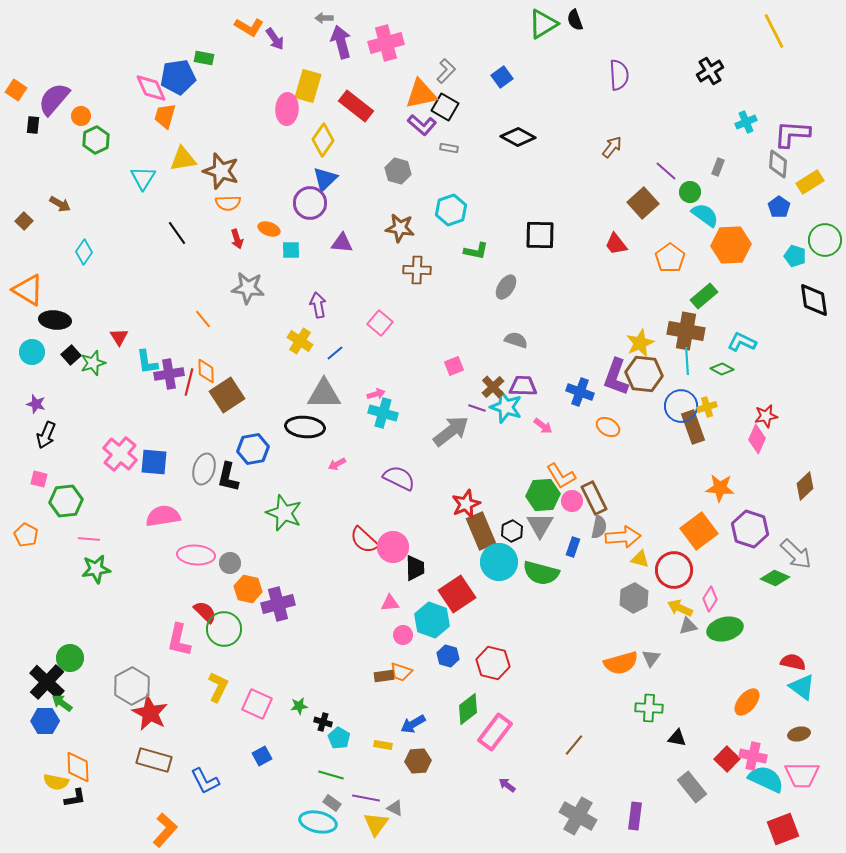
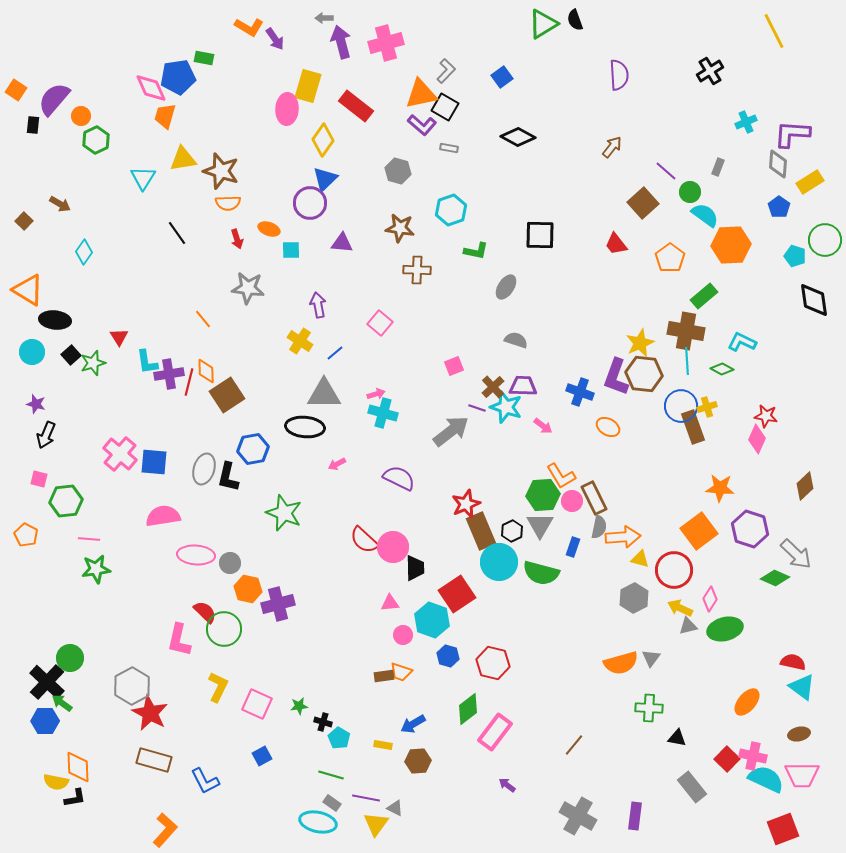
red star at (766, 416): rotated 20 degrees clockwise
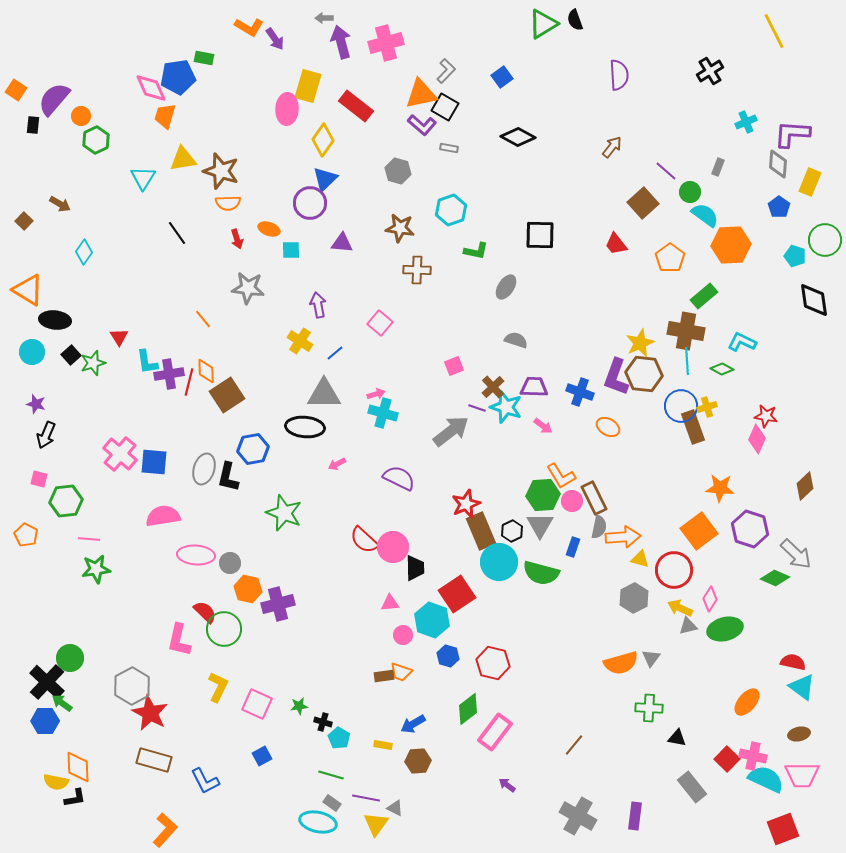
yellow rectangle at (810, 182): rotated 36 degrees counterclockwise
purple trapezoid at (523, 386): moved 11 px right, 1 px down
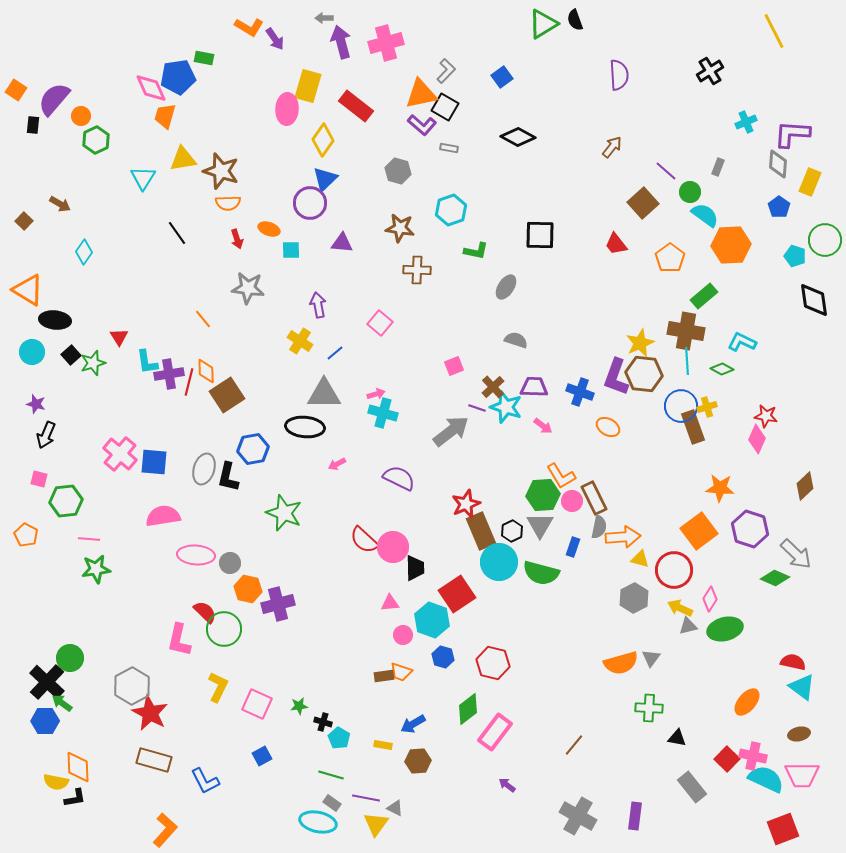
blue hexagon at (448, 656): moved 5 px left, 1 px down
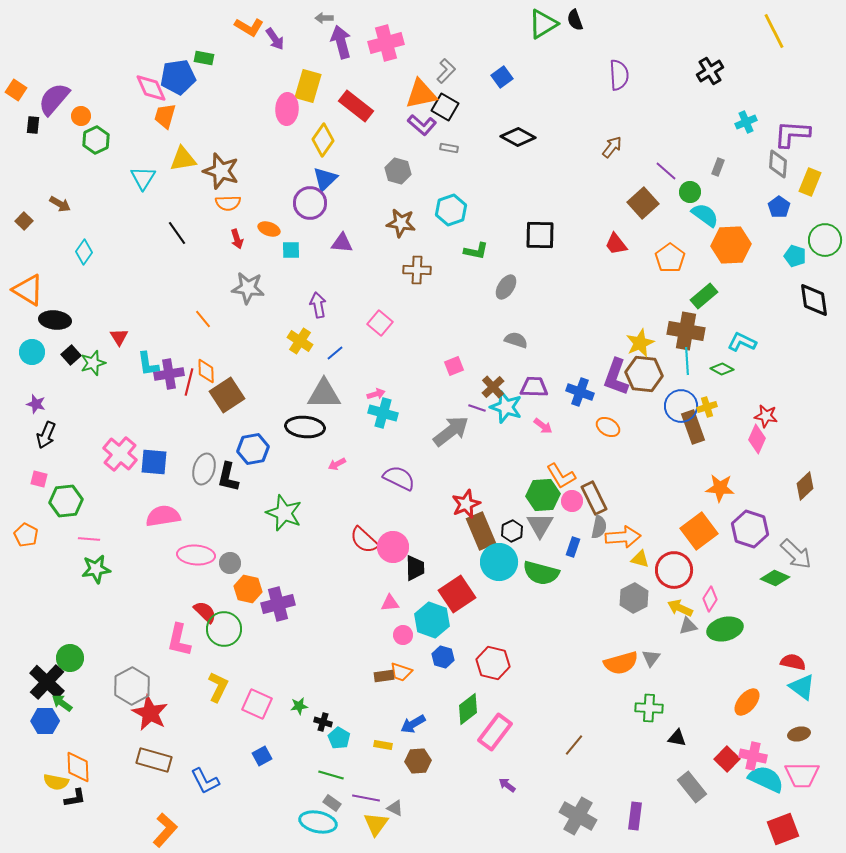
brown star at (400, 228): moved 1 px right, 5 px up
cyan L-shape at (147, 362): moved 1 px right, 2 px down
